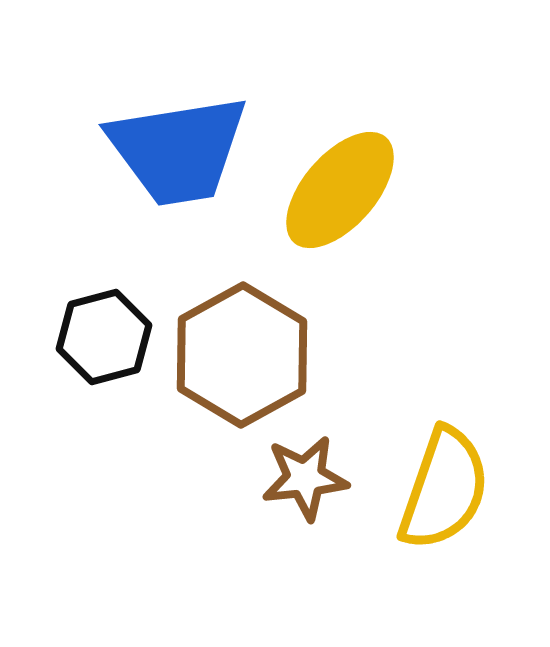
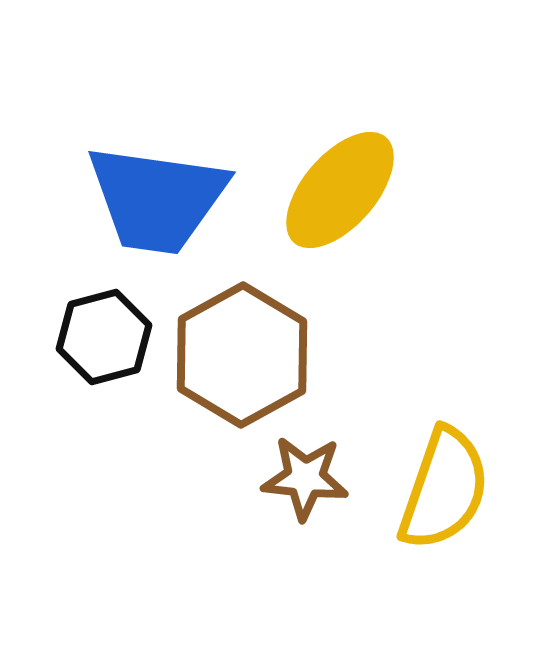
blue trapezoid: moved 21 px left, 49 px down; rotated 17 degrees clockwise
brown star: rotated 12 degrees clockwise
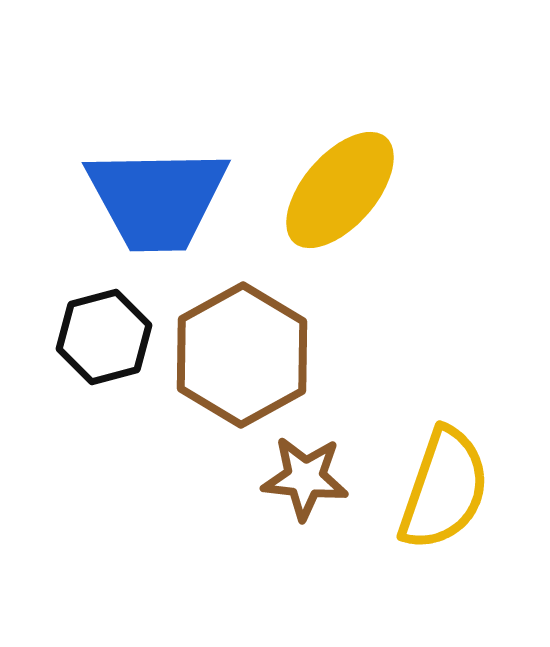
blue trapezoid: rotated 9 degrees counterclockwise
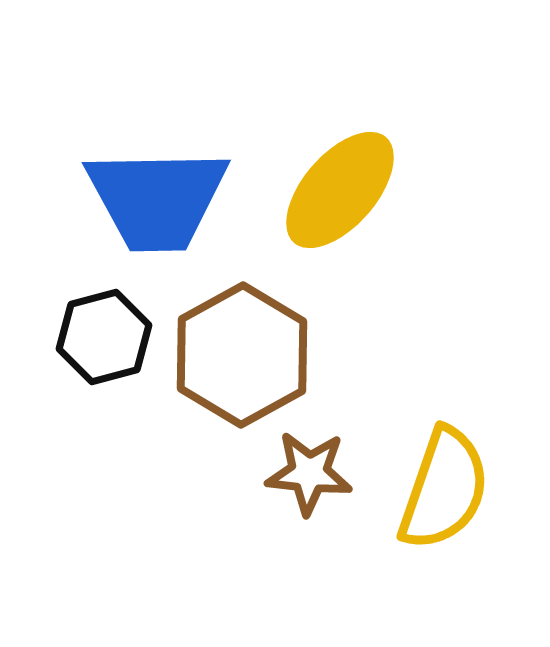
brown star: moved 4 px right, 5 px up
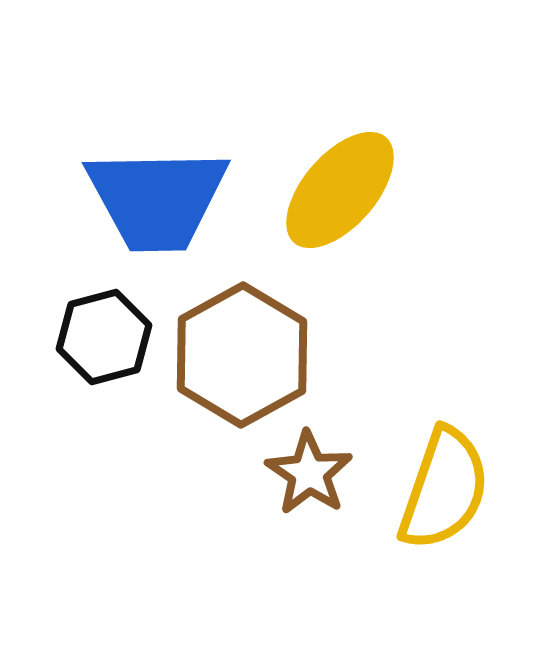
brown star: rotated 28 degrees clockwise
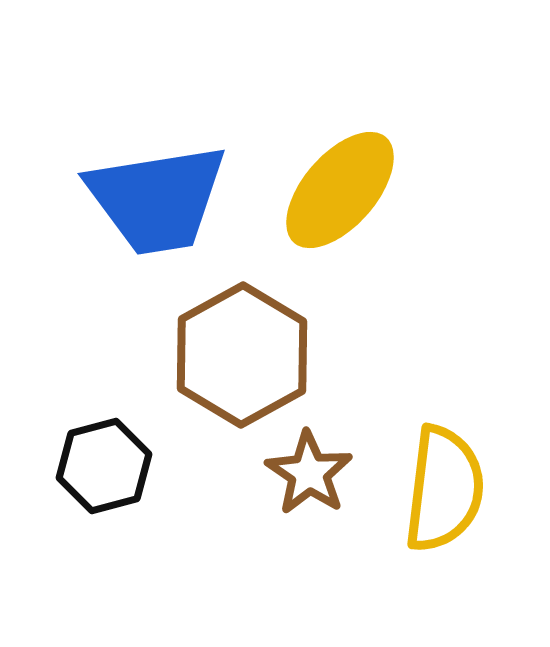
blue trapezoid: rotated 8 degrees counterclockwise
black hexagon: moved 129 px down
yellow semicircle: rotated 12 degrees counterclockwise
